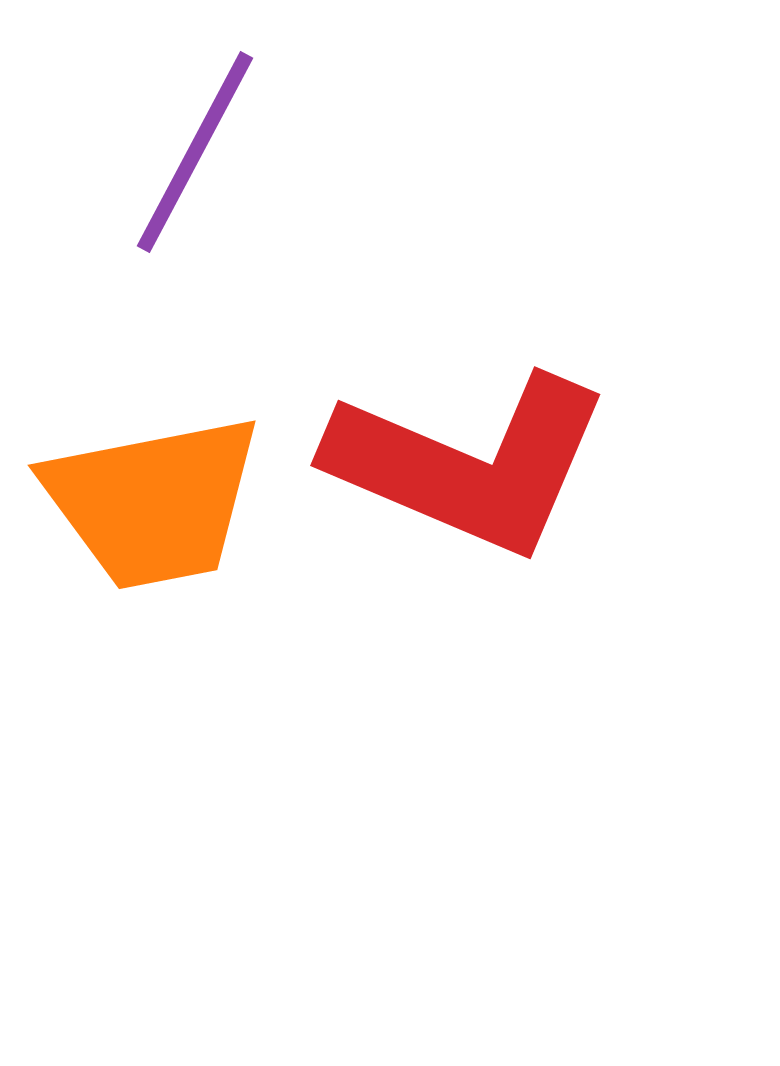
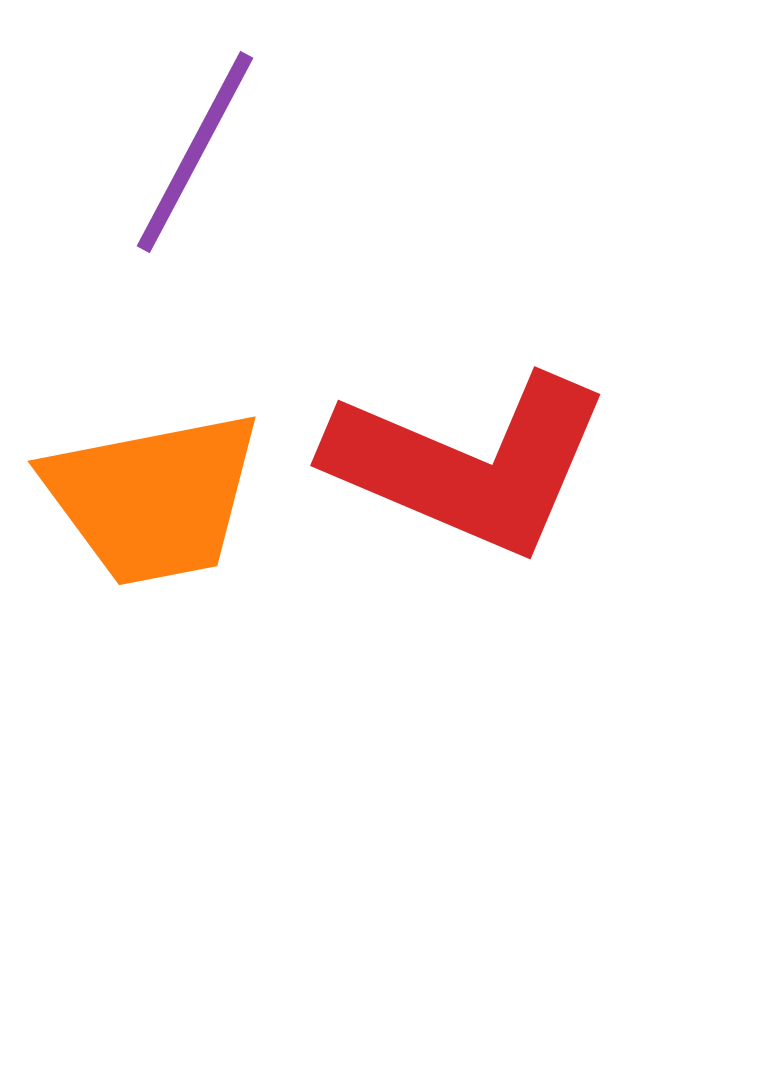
orange trapezoid: moved 4 px up
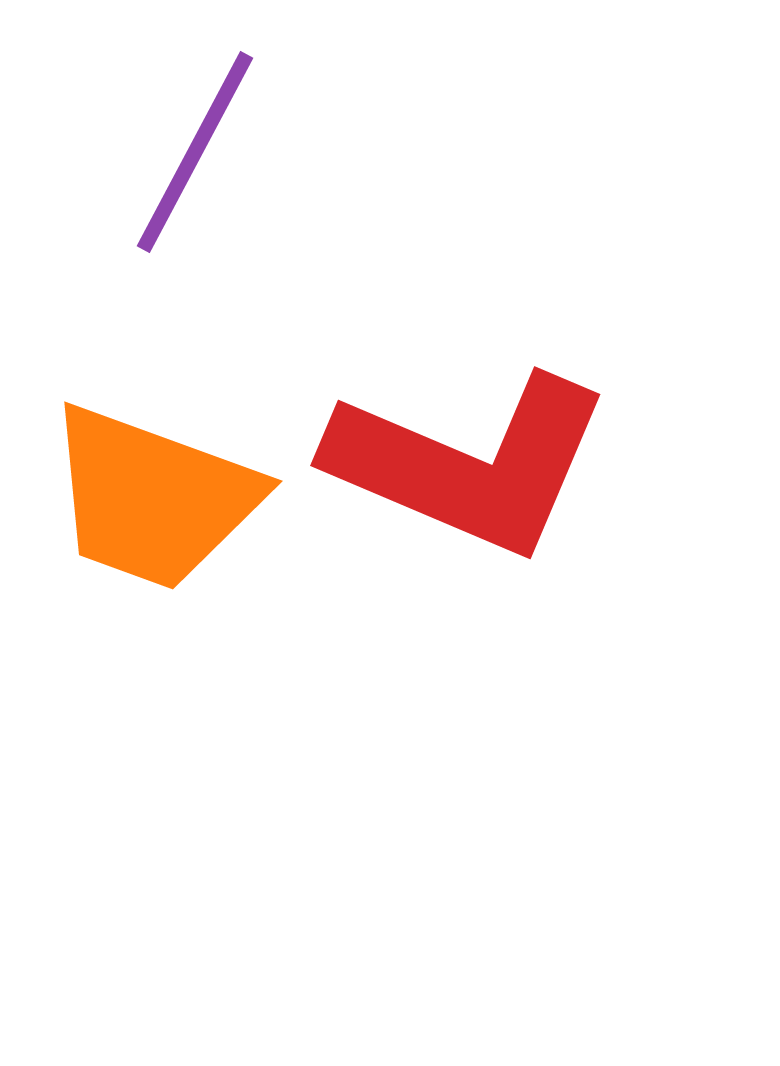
orange trapezoid: rotated 31 degrees clockwise
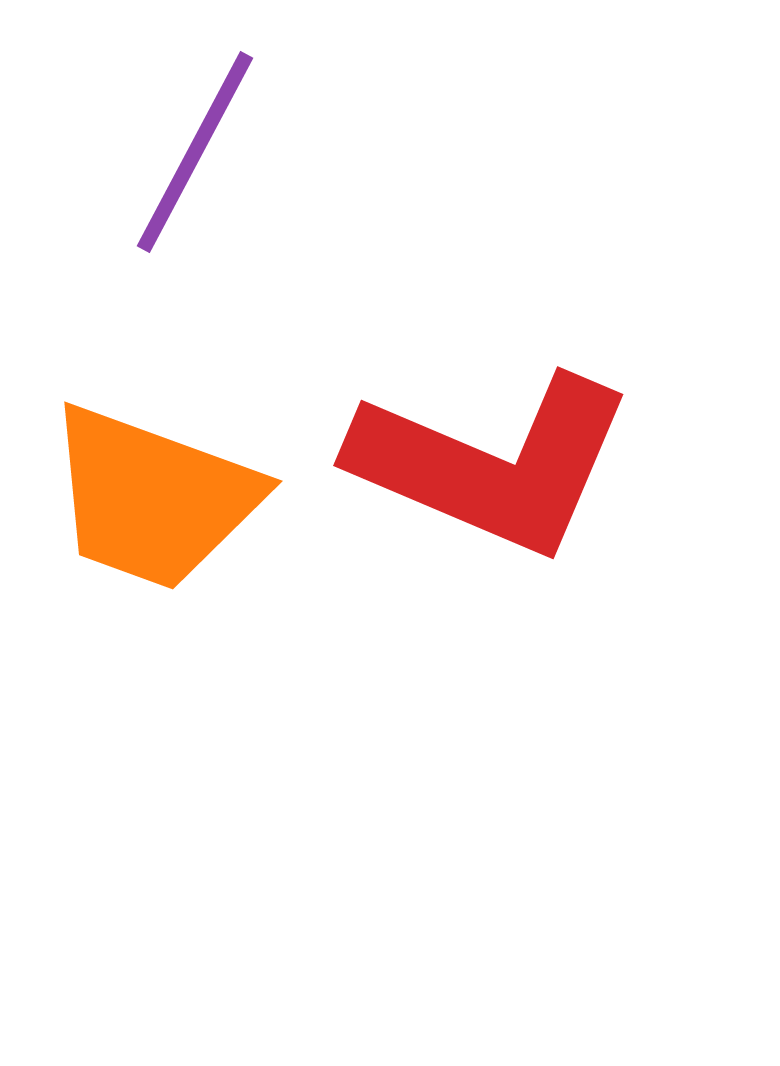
red L-shape: moved 23 px right
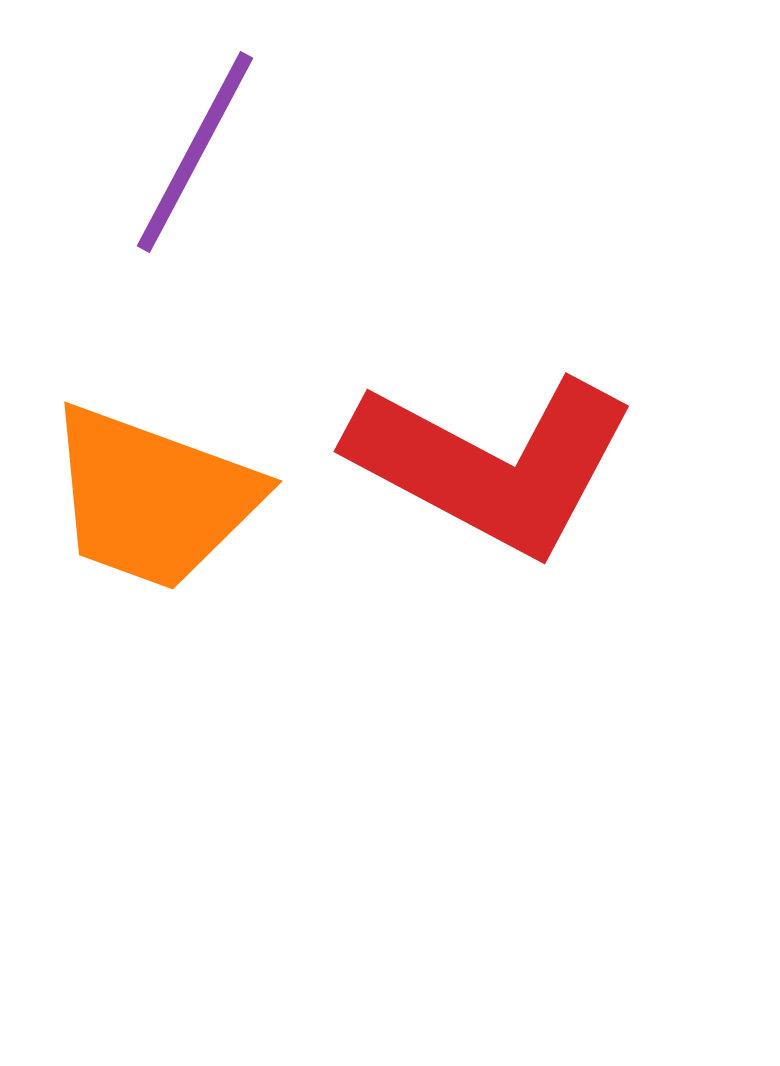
red L-shape: rotated 5 degrees clockwise
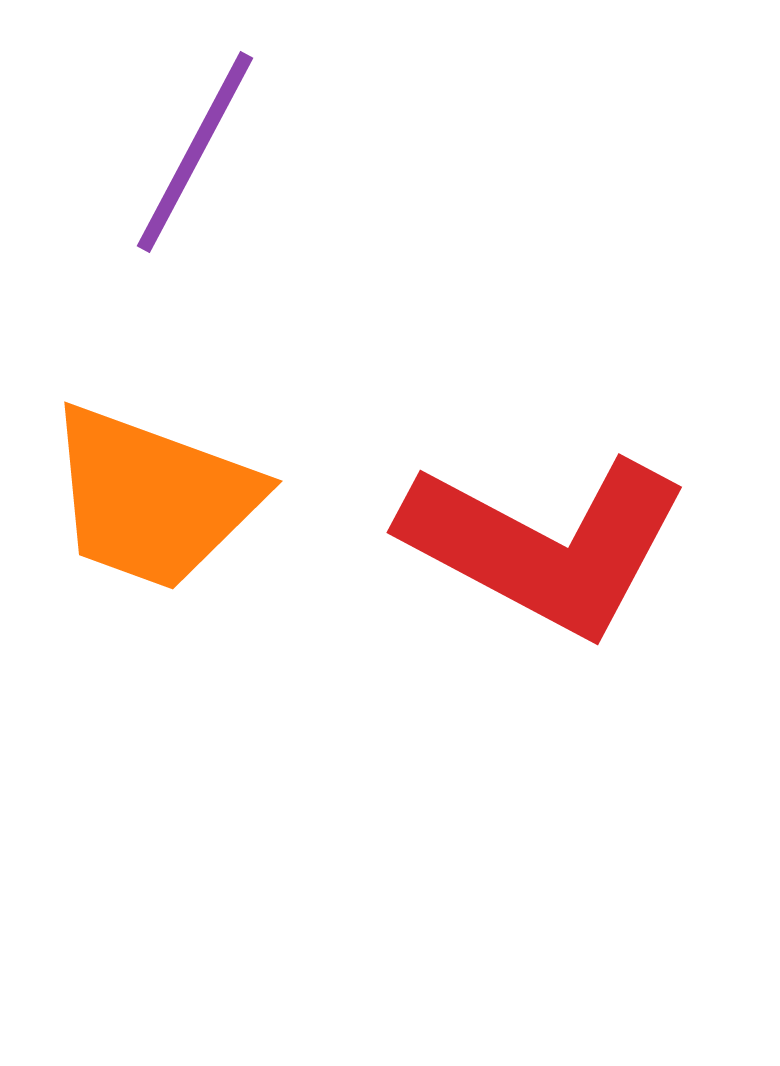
red L-shape: moved 53 px right, 81 px down
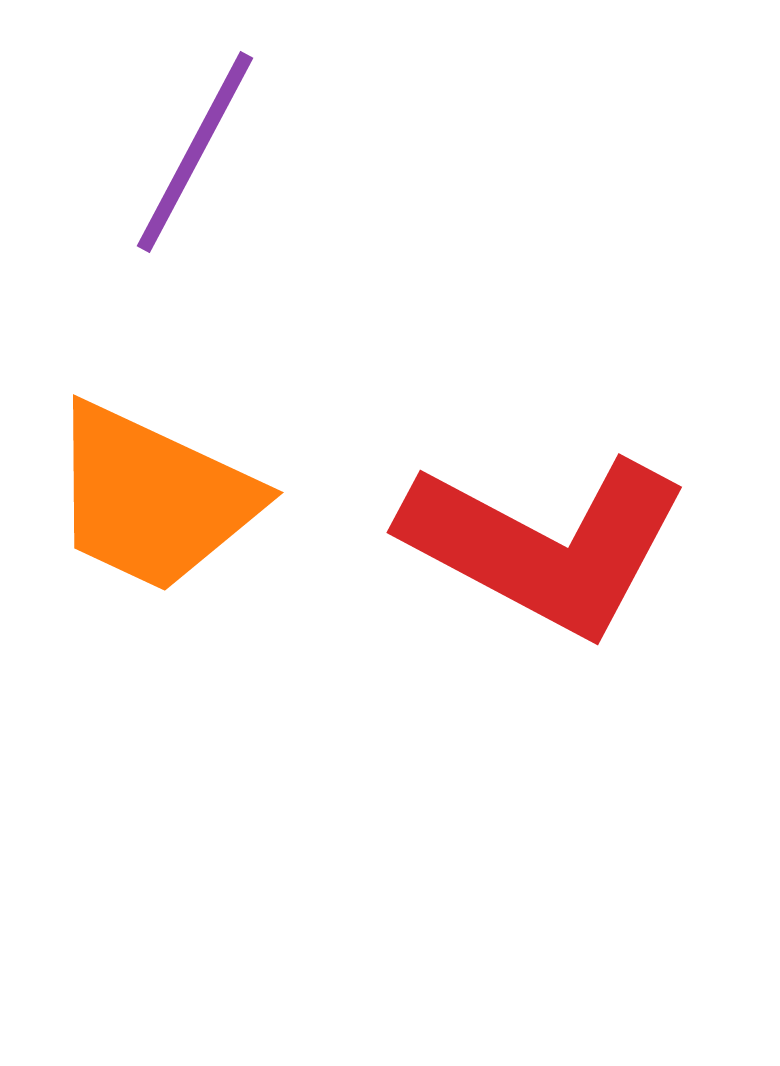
orange trapezoid: rotated 5 degrees clockwise
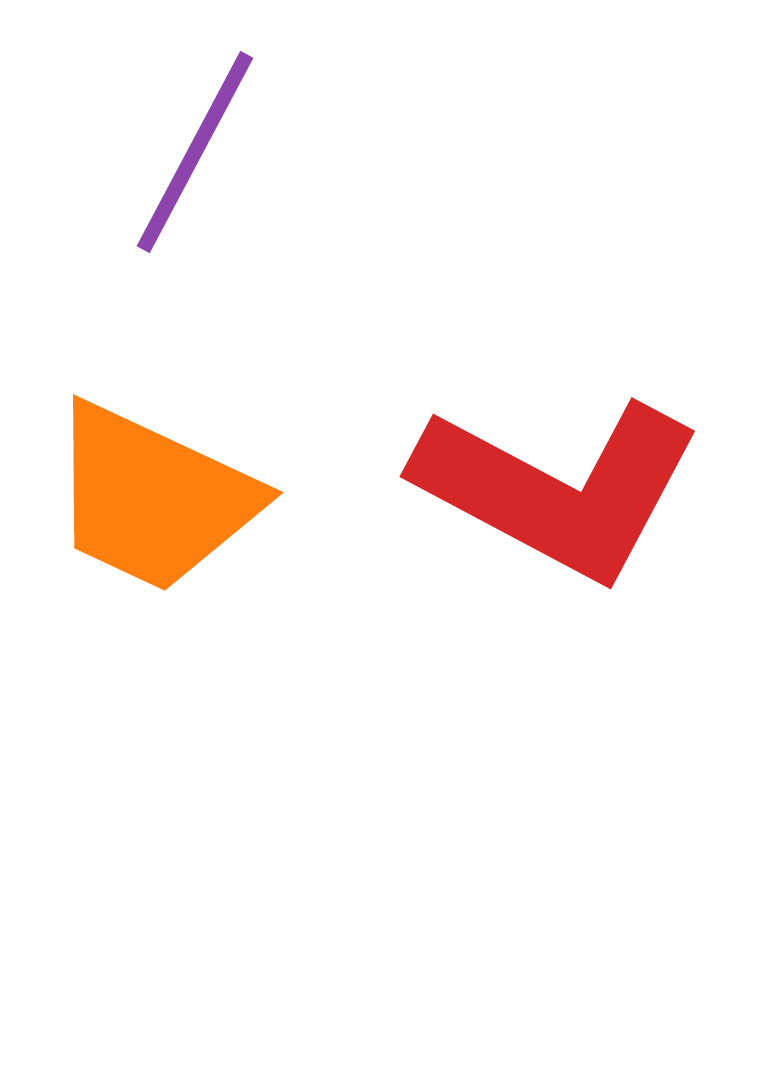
red L-shape: moved 13 px right, 56 px up
